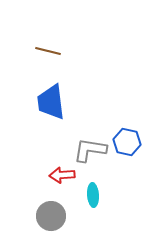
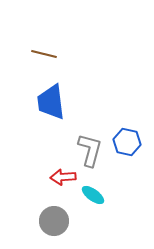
brown line: moved 4 px left, 3 px down
gray L-shape: rotated 96 degrees clockwise
red arrow: moved 1 px right, 2 px down
cyan ellipse: rotated 50 degrees counterclockwise
gray circle: moved 3 px right, 5 px down
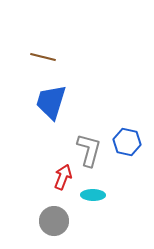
brown line: moved 1 px left, 3 px down
blue trapezoid: rotated 24 degrees clockwise
gray L-shape: moved 1 px left
red arrow: rotated 115 degrees clockwise
cyan ellipse: rotated 35 degrees counterclockwise
